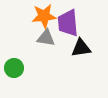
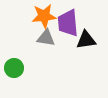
black triangle: moved 5 px right, 8 px up
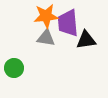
orange star: moved 2 px right
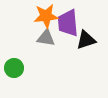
black triangle: rotated 10 degrees counterclockwise
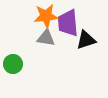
green circle: moved 1 px left, 4 px up
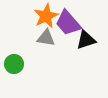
orange star: rotated 20 degrees counterclockwise
purple trapezoid: rotated 36 degrees counterclockwise
green circle: moved 1 px right
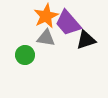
green circle: moved 11 px right, 9 px up
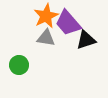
green circle: moved 6 px left, 10 px down
